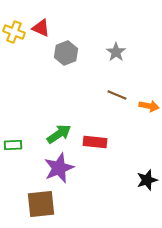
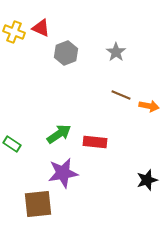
brown line: moved 4 px right
green rectangle: moved 1 px left, 1 px up; rotated 36 degrees clockwise
purple star: moved 4 px right, 5 px down; rotated 12 degrees clockwise
brown square: moved 3 px left
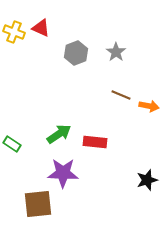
gray hexagon: moved 10 px right
purple star: rotated 12 degrees clockwise
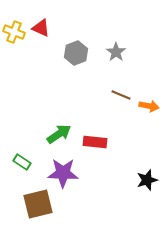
green rectangle: moved 10 px right, 18 px down
brown square: rotated 8 degrees counterclockwise
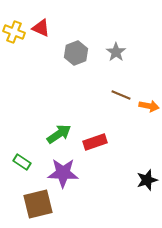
red rectangle: rotated 25 degrees counterclockwise
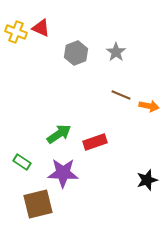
yellow cross: moved 2 px right
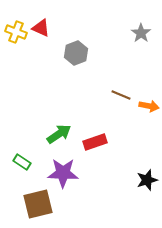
gray star: moved 25 px right, 19 px up
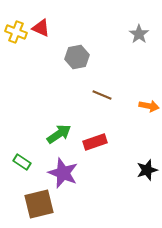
gray star: moved 2 px left, 1 px down
gray hexagon: moved 1 px right, 4 px down; rotated 10 degrees clockwise
brown line: moved 19 px left
purple star: rotated 20 degrees clockwise
black star: moved 10 px up
brown square: moved 1 px right
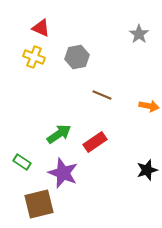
yellow cross: moved 18 px right, 25 px down
red rectangle: rotated 15 degrees counterclockwise
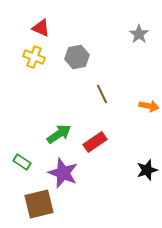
brown line: moved 1 px up; rotated 42 degrees clockwise
